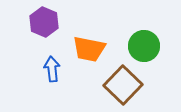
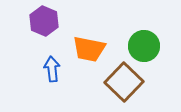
purple hexagon: moved 1 px up
brown square: moved 1 px right, 3 px up
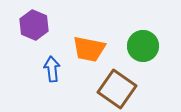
purple hexagon: moved 10 px left, 4 px down
green circle: moved 1 px left
brown square: moved 7 px left, 7 px down; rotated 9 degrees counterclockwise
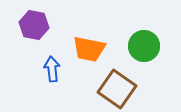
purple hexagon: rotated 12 degrees counterclockwise
green circle: moved 1 px right
